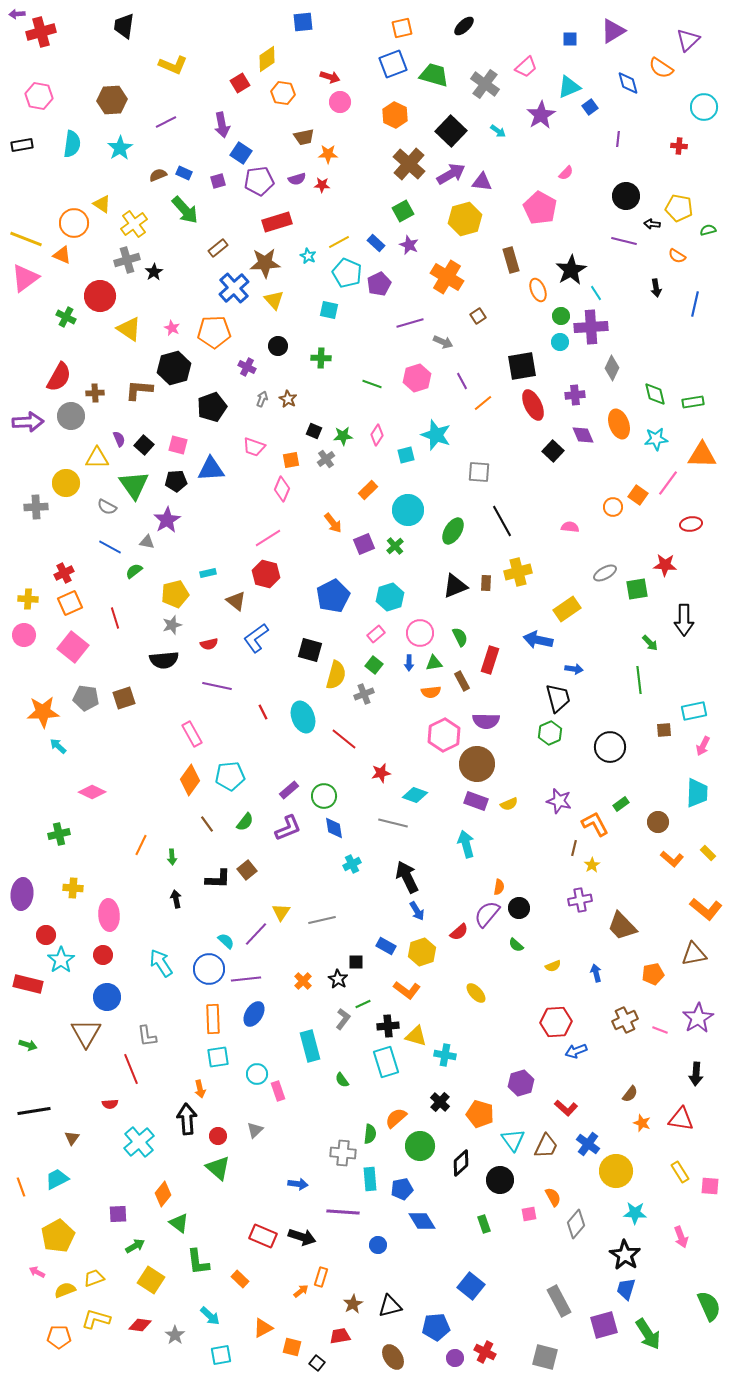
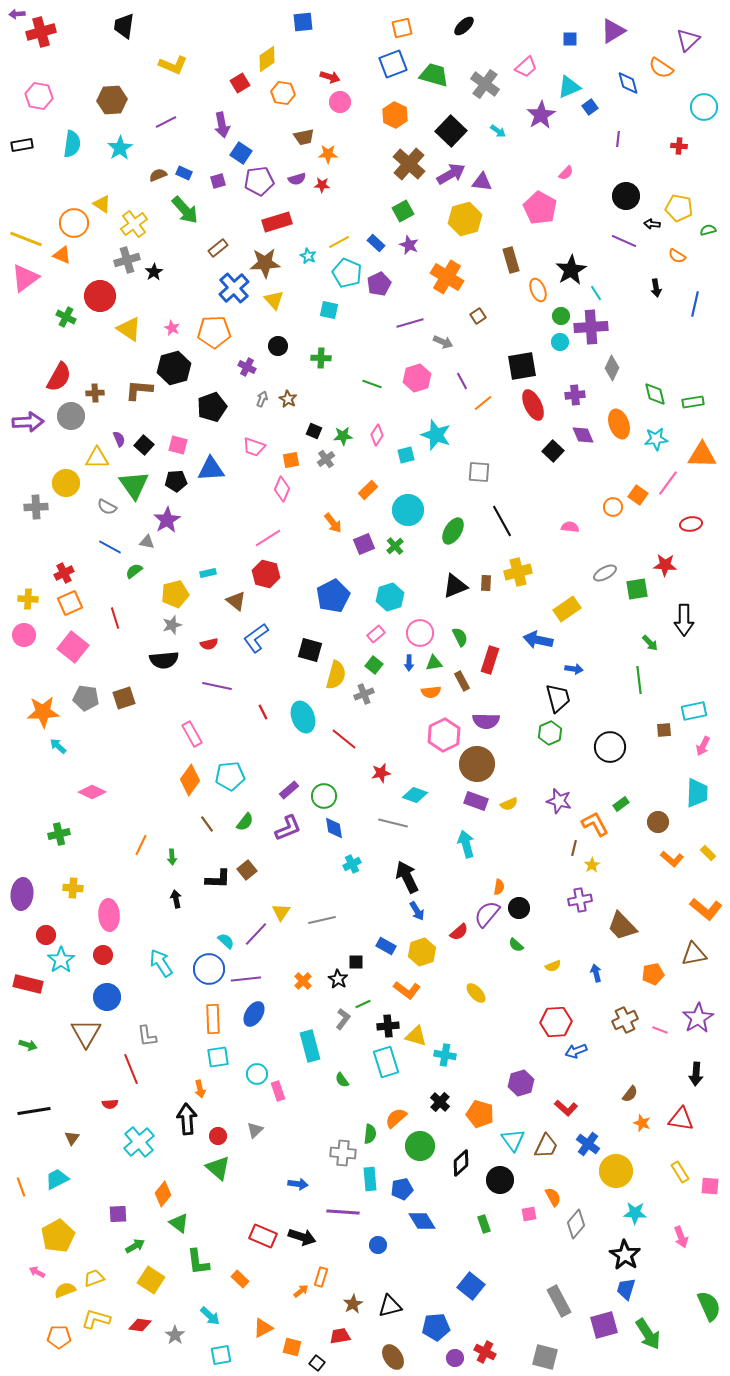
purple line at (624, 241): rotated 10 degrees clockwise
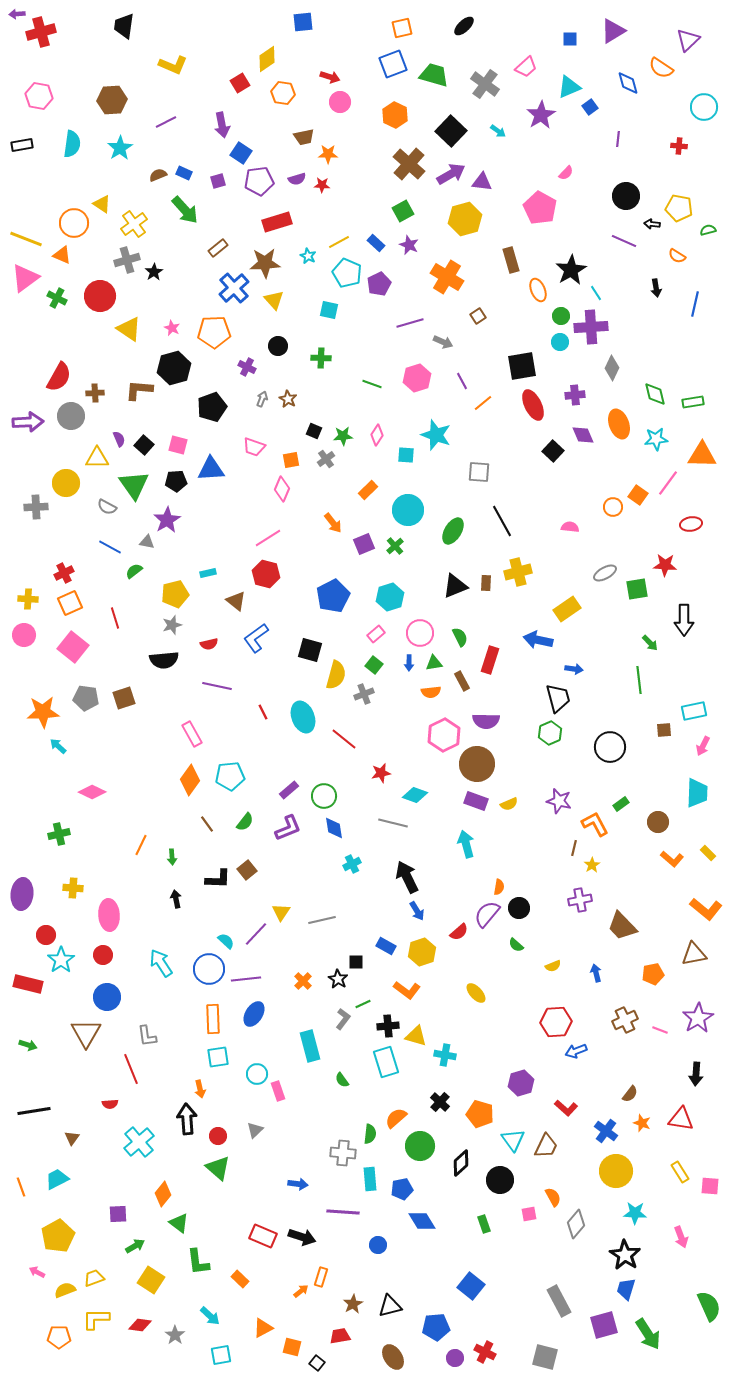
green cross at (66, 317): moved 9 px left, 19 px up
cyan square at (406, 455): rotated 18 degrees clockwise
blue cross at (588, 1144): moved 18 px right, 13 px up
yellow L-shape at (96, 1319): rotated 16 degrees counterclockwise
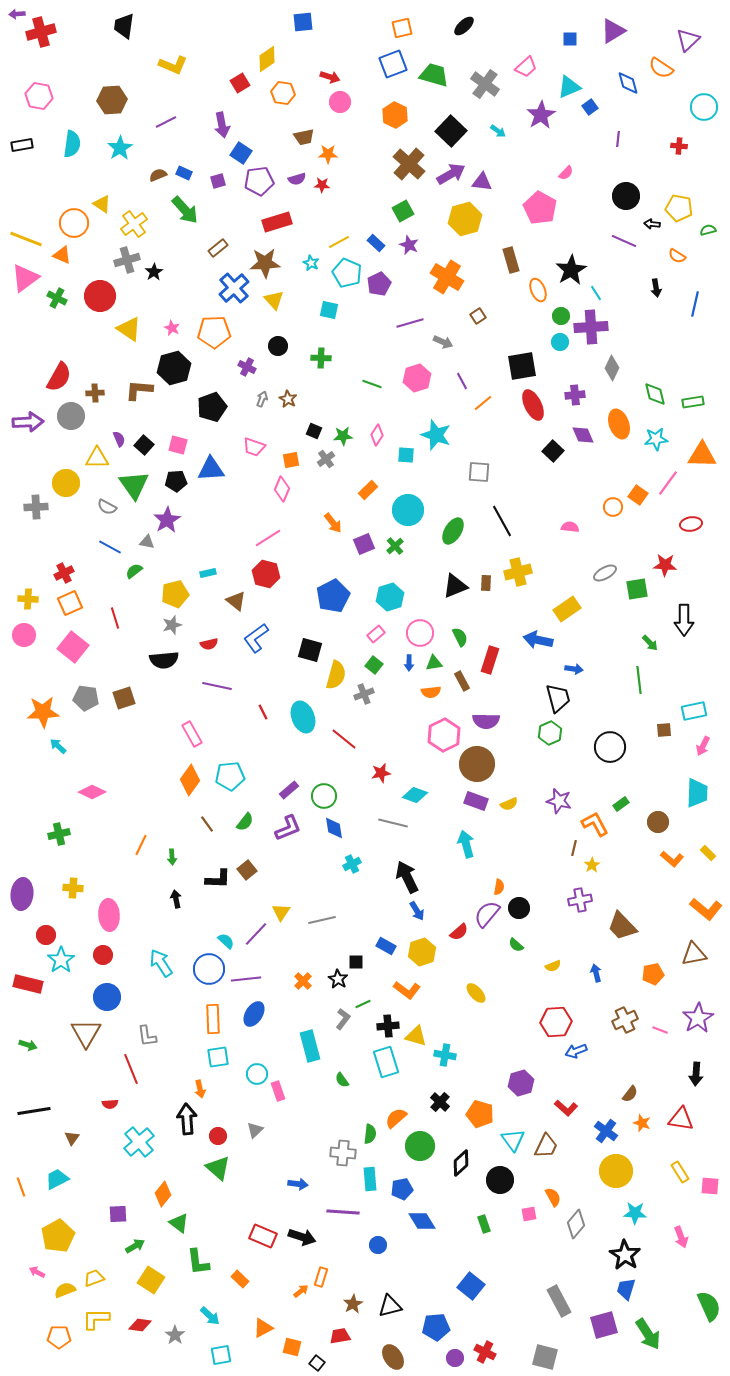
cyan star at (308, 256): moved 3 px right, 7 px down
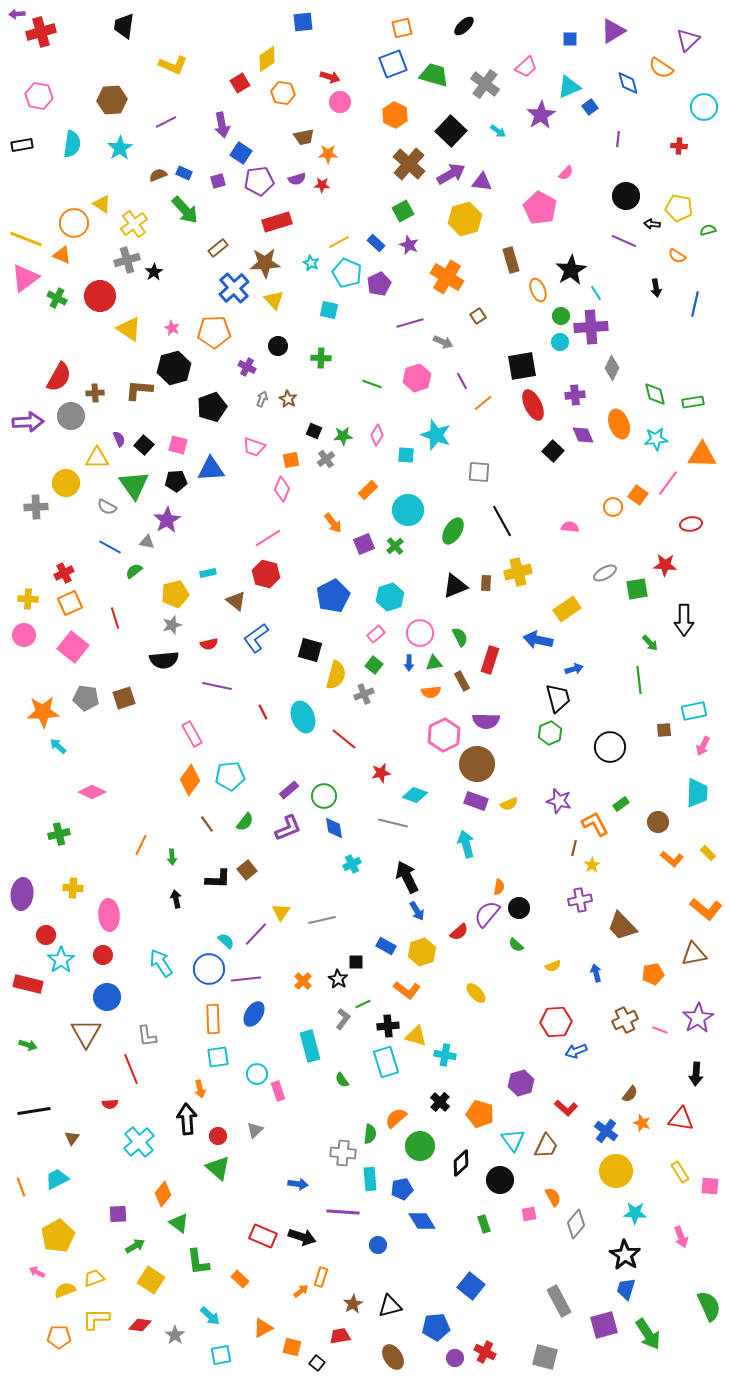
blue arrow at (574, 669): rotated 24 degrees counterclockwise
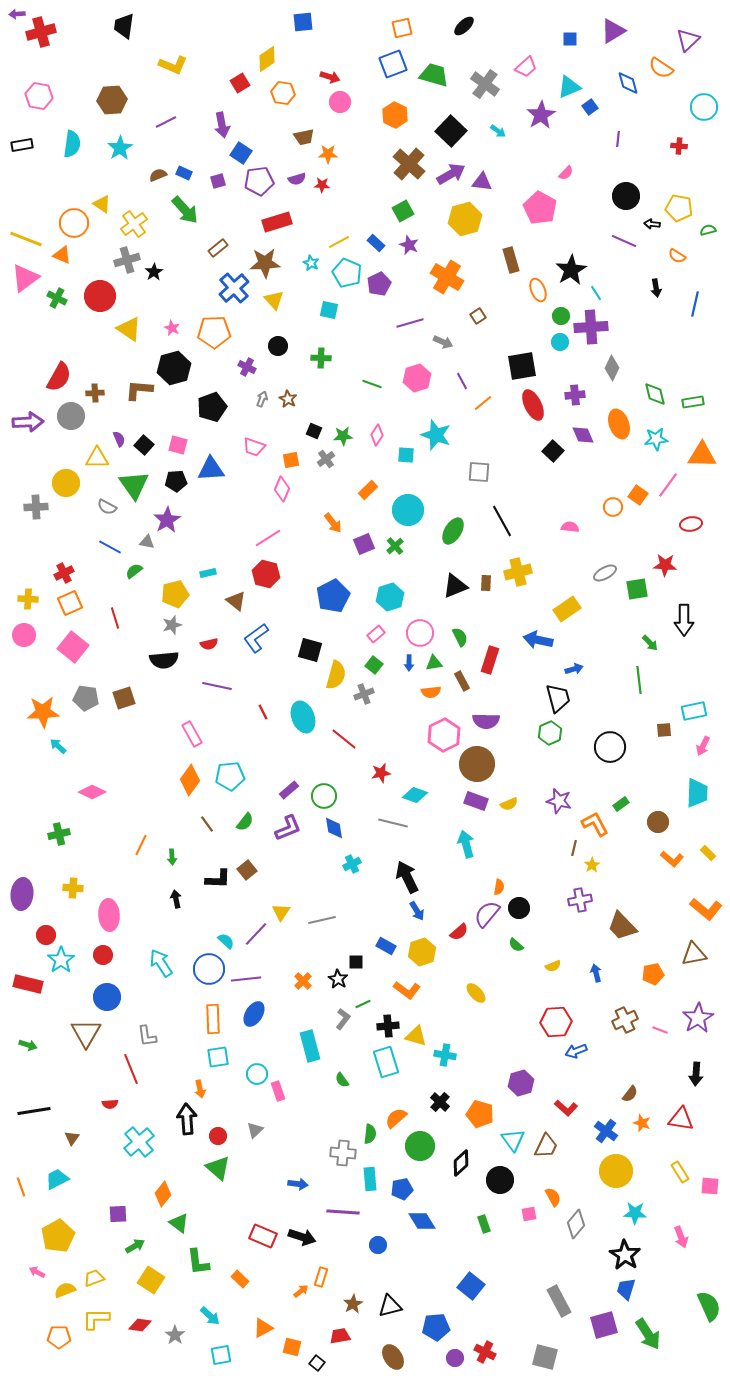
pink line at (668, 483): moved 2 px down
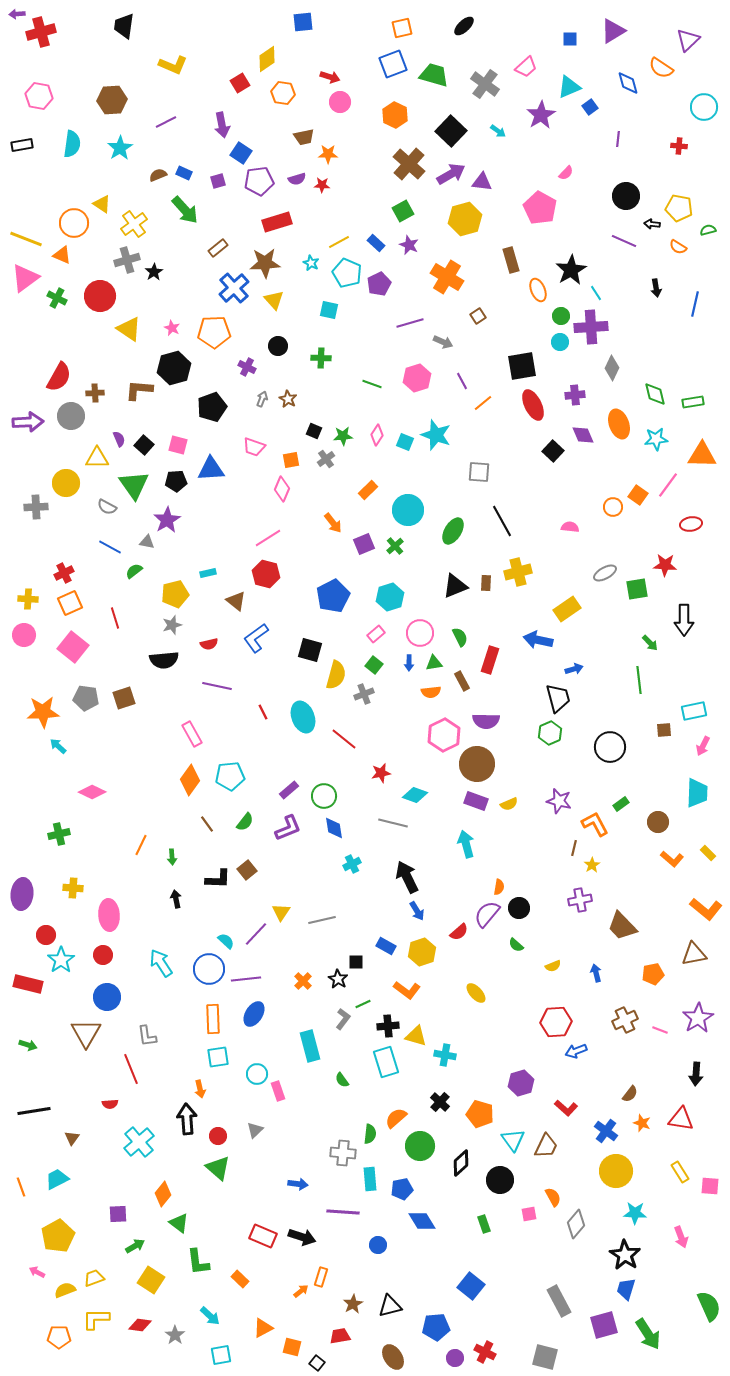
orange semicircle at (677, 256): moved 1 px right, 9 px up
cyan square at (406, 455): moved 1 px left, 13 px up; rotated 18 degrees clockwise
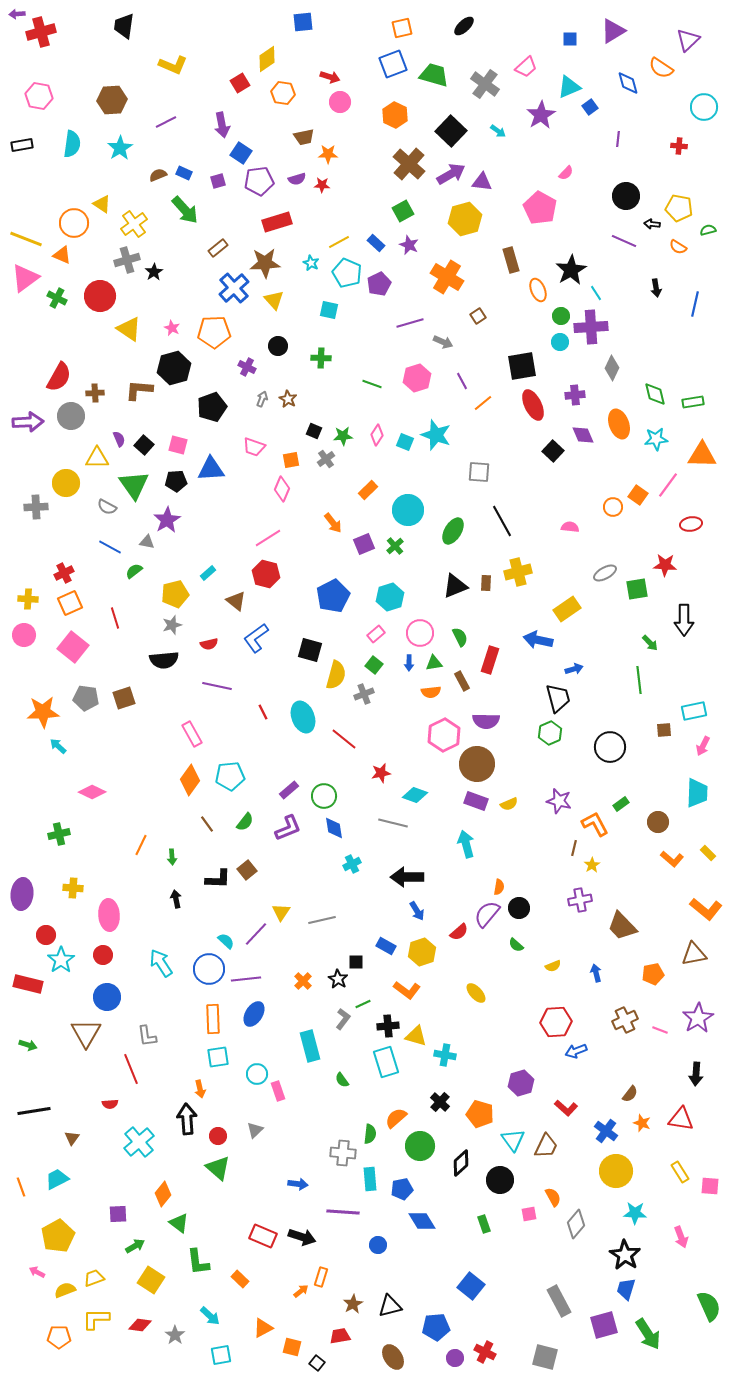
cyan rectangle at (208, 573): rotated 28 degrees counterclockwise
black arrow at (407, 877): rotated 64 degrees counterclockwise
